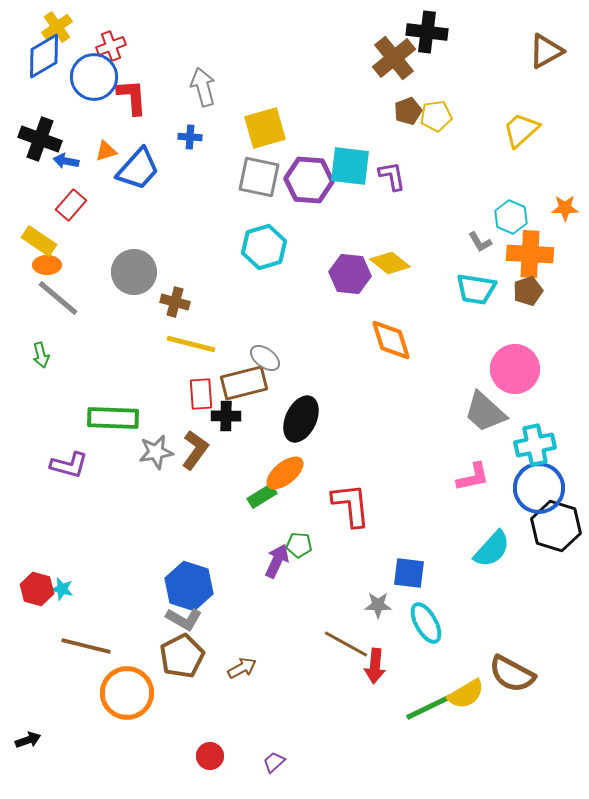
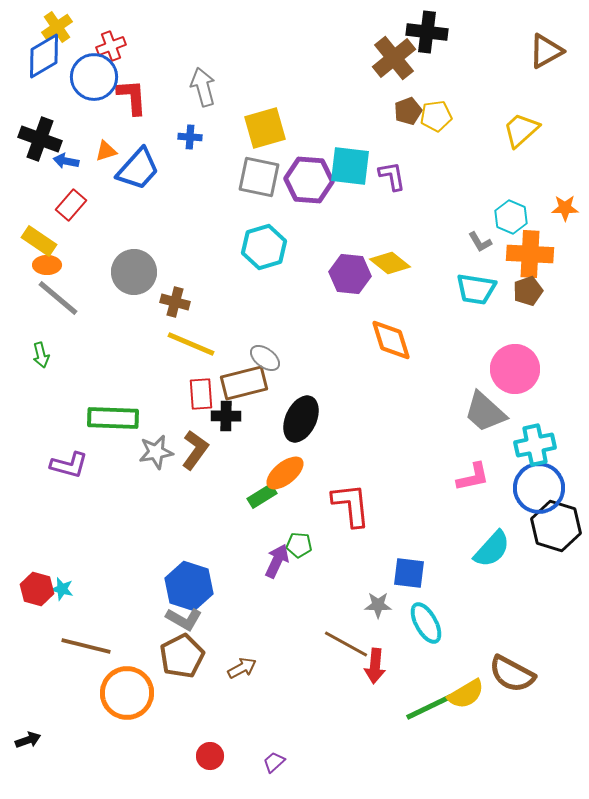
yellow line at (191, 344): rotated 9 degrees clockwise
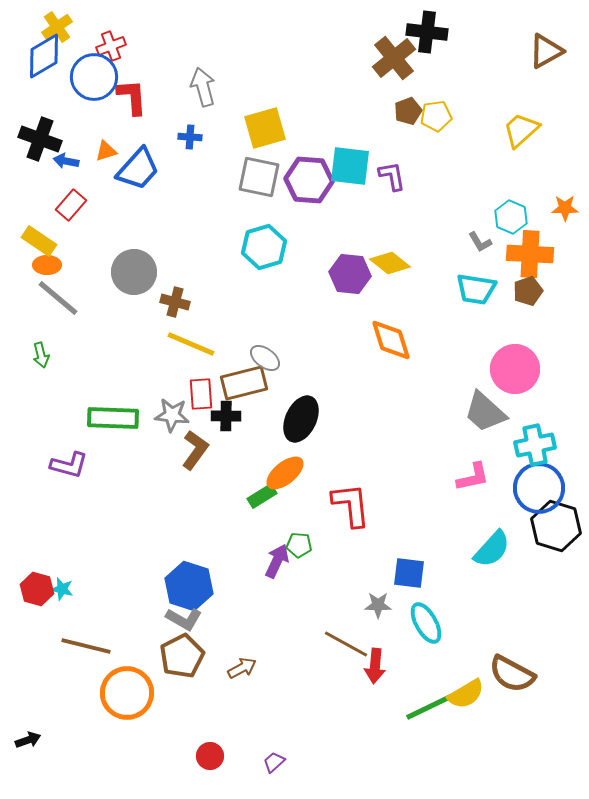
gray star at (156, 452): moved 16 px right, 37 px up; rotated 16 degrees clockwise
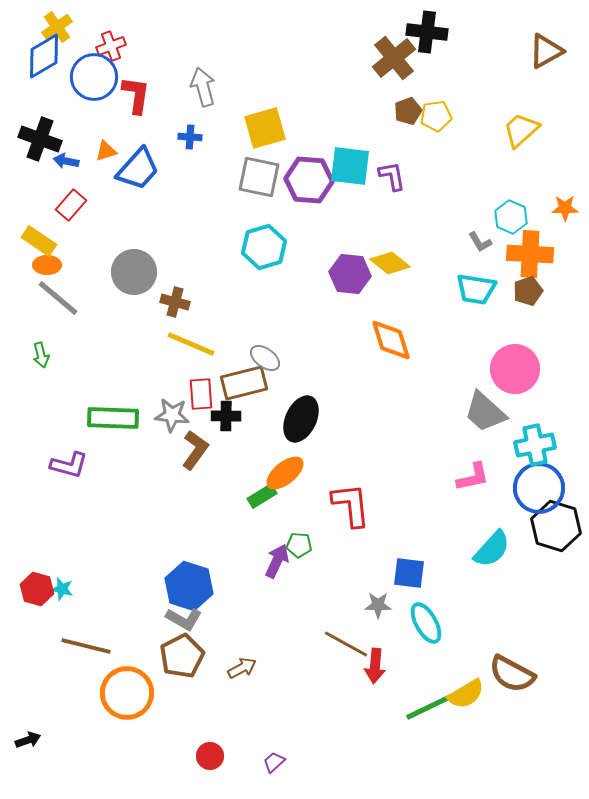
red L-shape at (132, 97): moved 4 px right, 2 px up; rotated 12 degrees clockwise
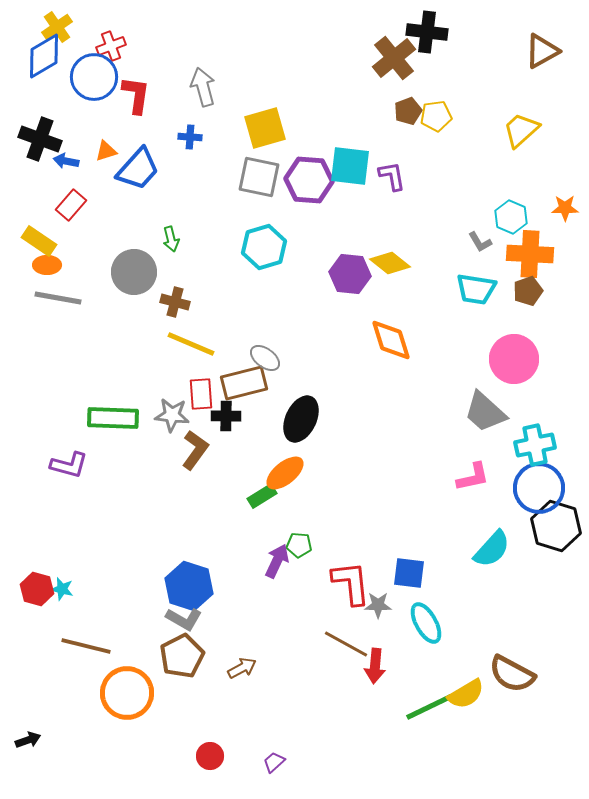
brown triangle at (546, 51): moved 4 px left
gray line at (58, 298): rotated 30 degrees counterclockwise
green arrow at (41, 355): moved 130 px right, 116 px up
pink circle at (515, 369): moved 1 px left, 10 px up
red L-shape at (351, 505): moved 78 px down
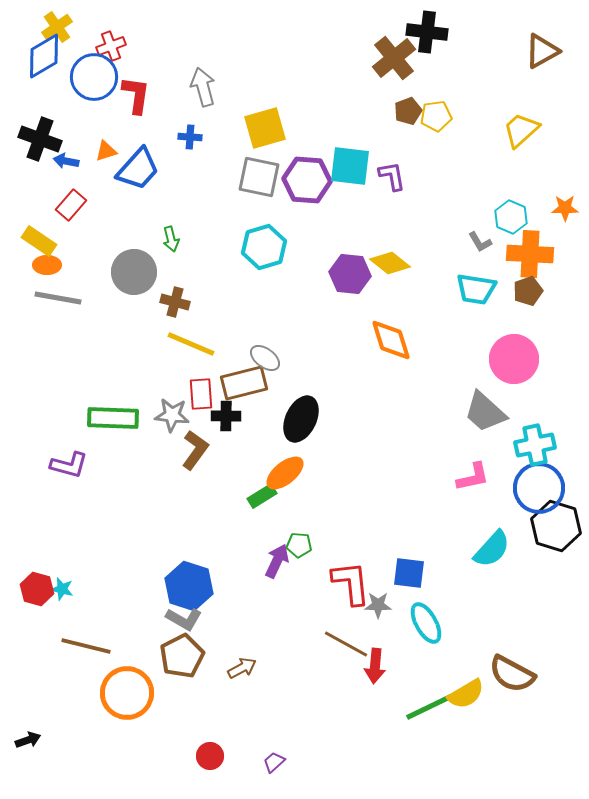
purple hexagon at (309, 180): moved 2 px left
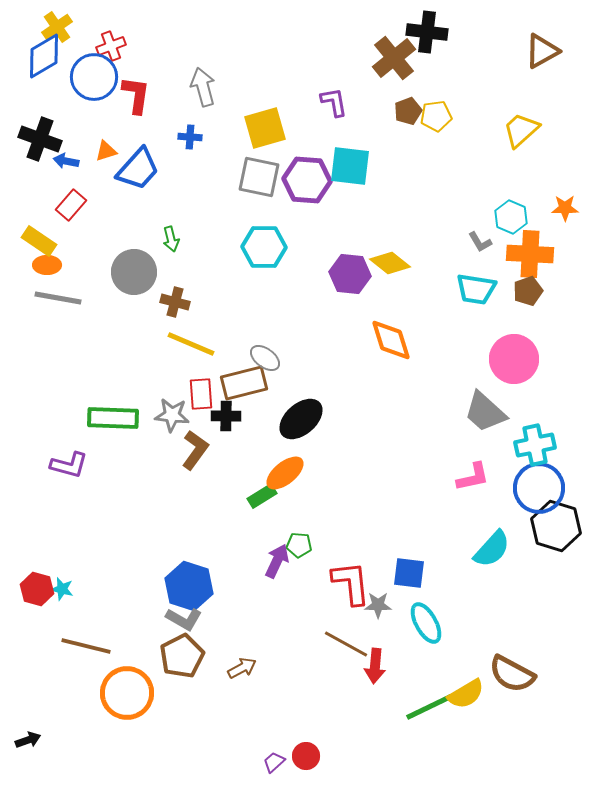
purple L-shape at (392, 176): moved 58 px left, 74 px up
cyan hexagon at (264, 247): rotated 18 degrees clockwise
black ellipse at (301, 419): rotated 24 degrees clockwise
red circle at (210, 756): moved 96 px right
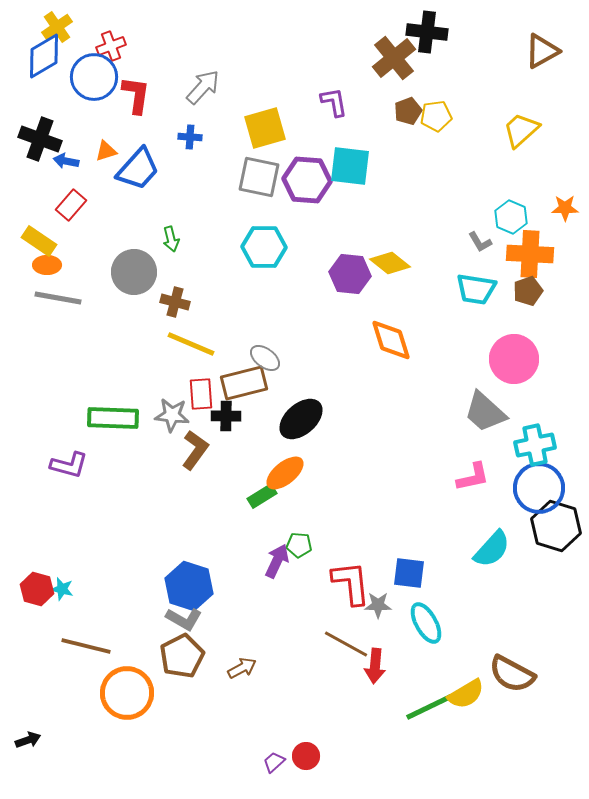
gray arrow at (203, 87): rotated 57 degrees clockwise
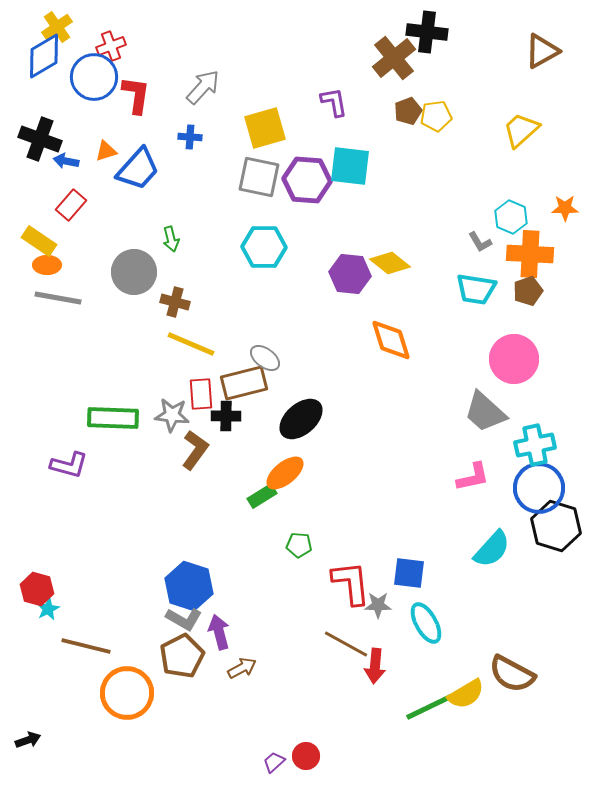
purple arrow at (277, 561): moved 58 px left, 71 px down; rotated 40 degrees counterclockwise
cyan star at (62, 589): moved 14 px left, 20 px down; rotated 30 degrees clockwise
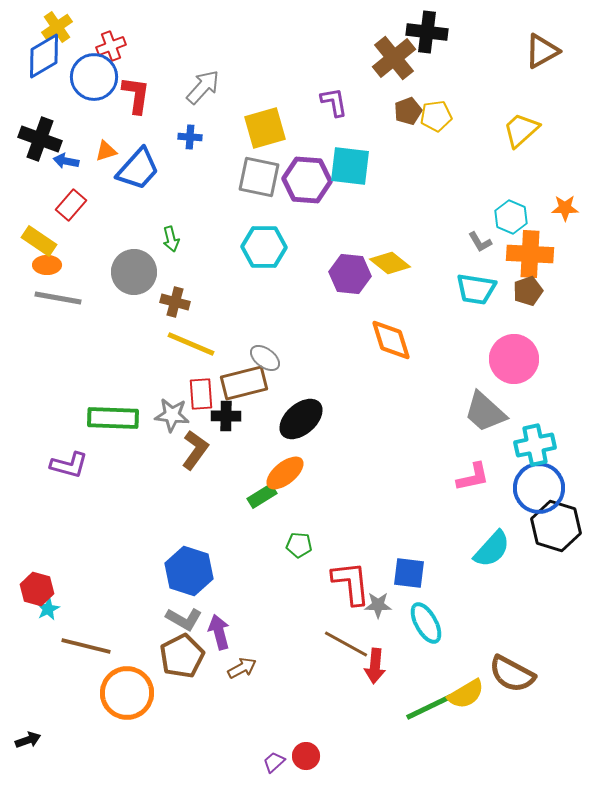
blue hexagon at (189, 586): moved 15 px up
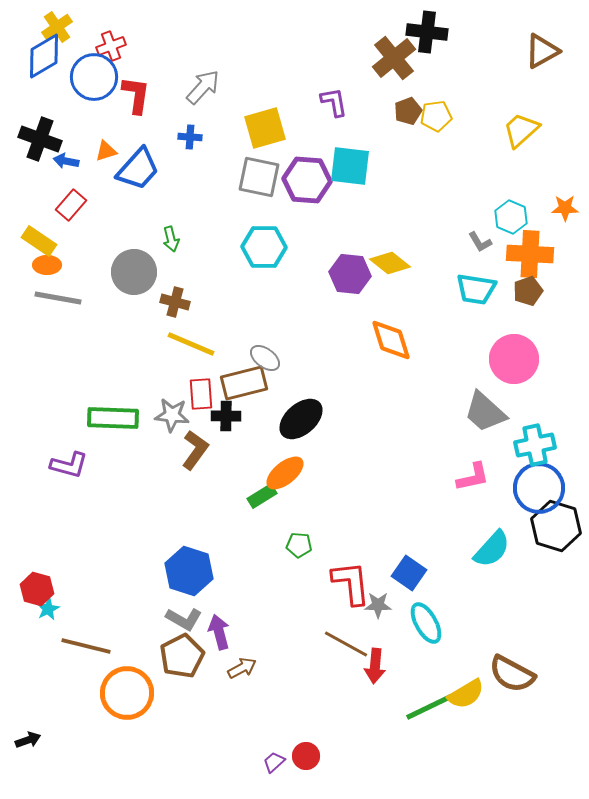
blue square at (409, 573): rotated 28 degrees clockwise
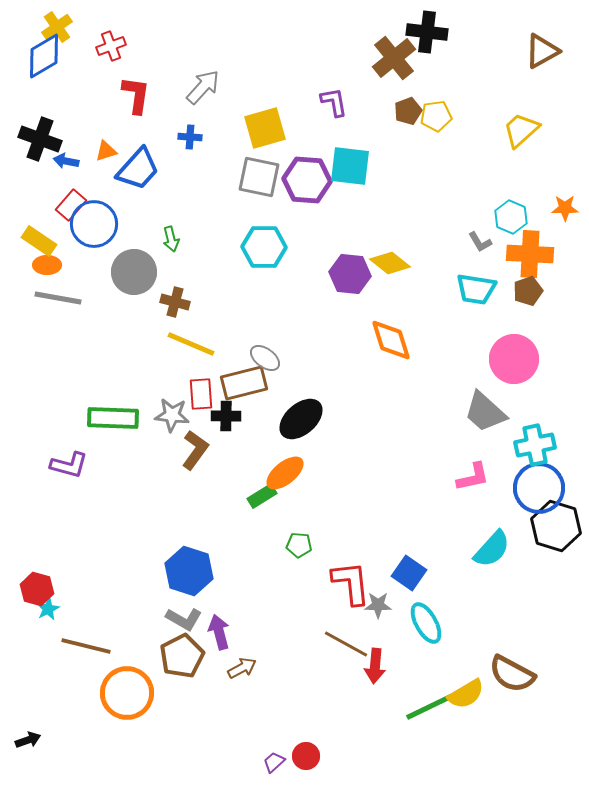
blue circle at (94, 77): moved 147 px down
